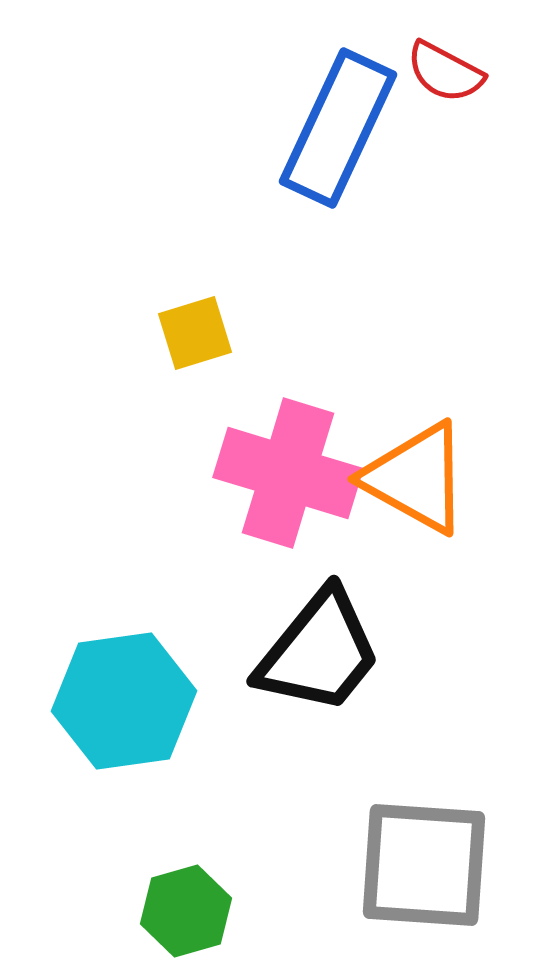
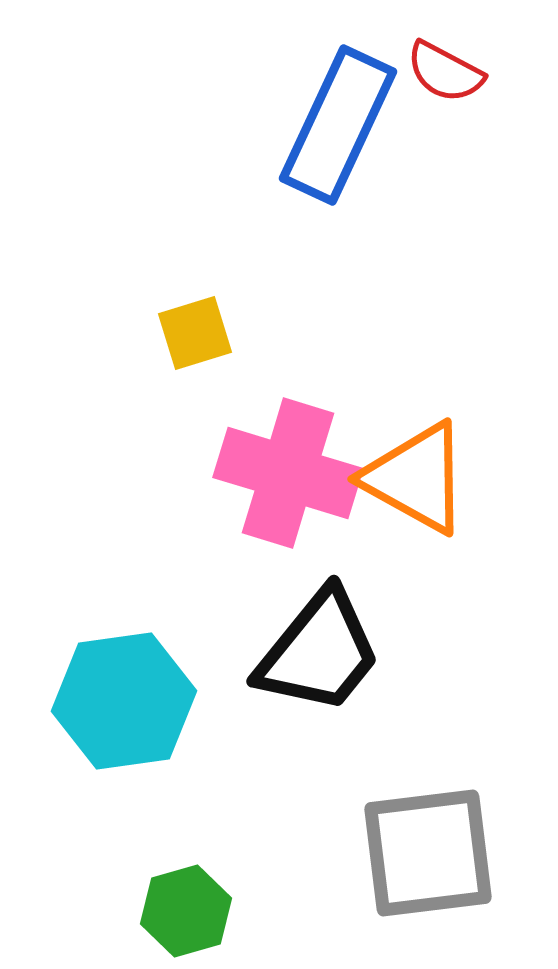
blue rectangle: moved 3 px up
gray square: moved 4 px right, 12 px up; rotated 11 degrees counterclockwise
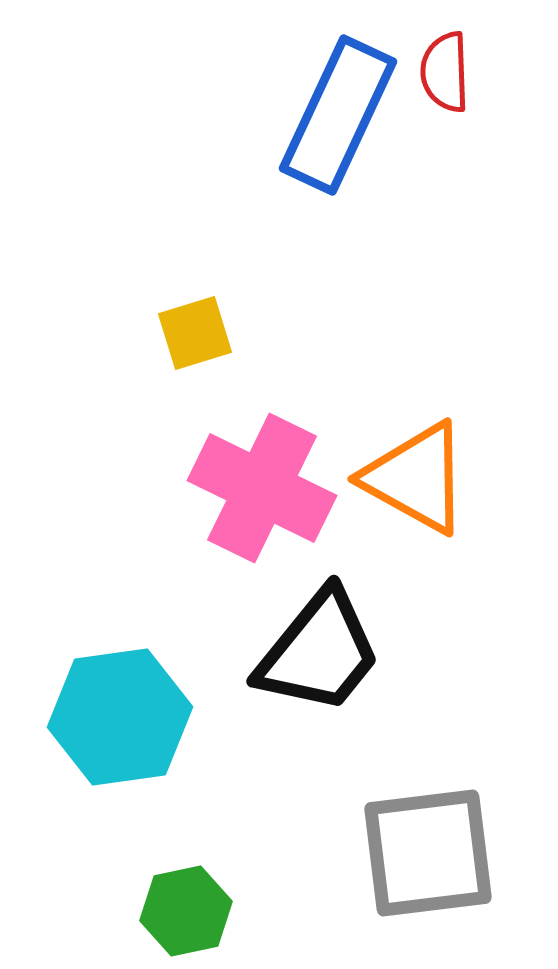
red semicircle: rotated 60 degrees clockwise
blue rectangle: moved 10 px up
pink cross: moved 26 px left, 15 px down; rotated 9 degrees clockwise
cyan hexagon: moved 4 px left, 16 px down
green hexagon: rotated 4 degrees clockwise
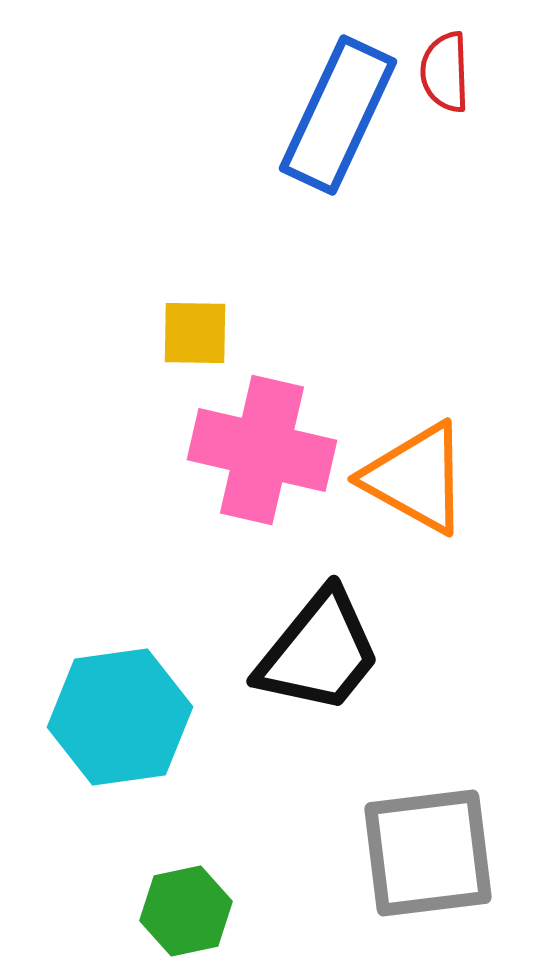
yellow square: rotated 18 degrees clockwise
pink cross: moved 38 px up; rotated 13 degrees counterclockwise
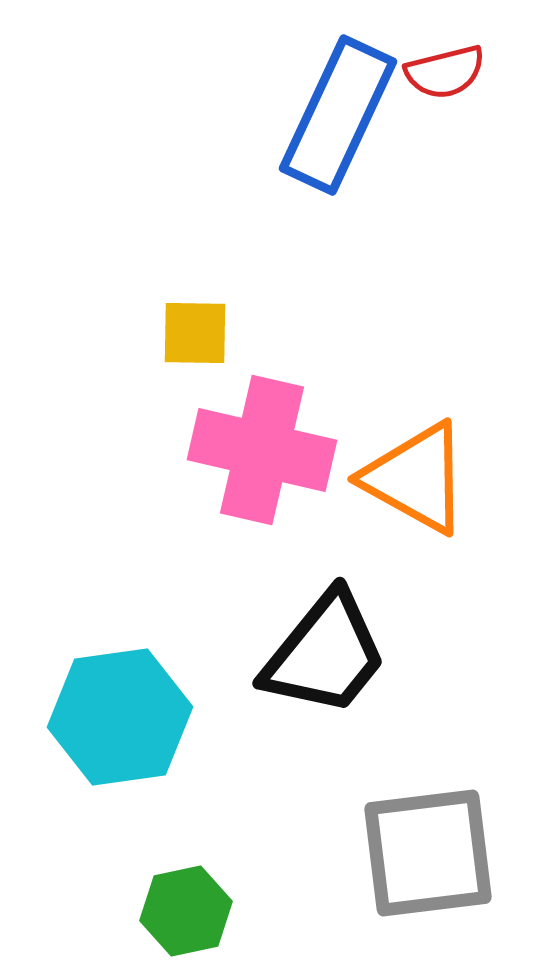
red semicircle: rotated 102 degrees counterclockwise
black trapezoid: moved 6 px right, 2 px down
